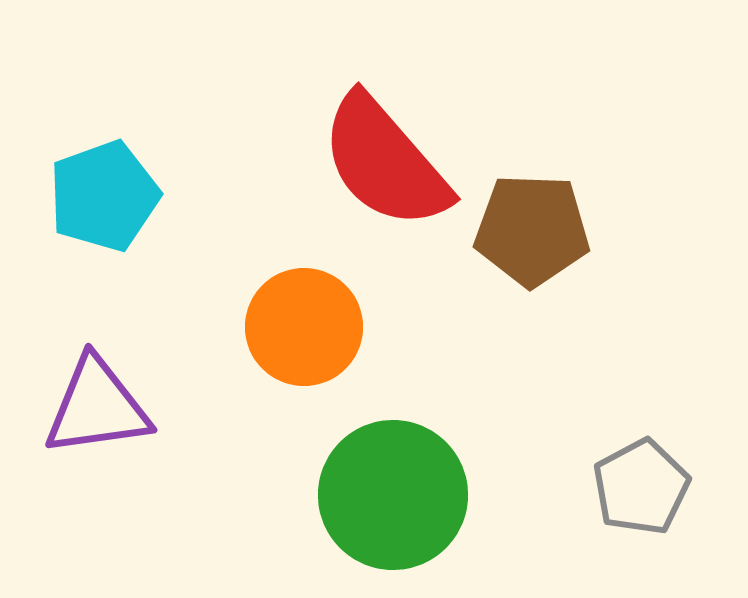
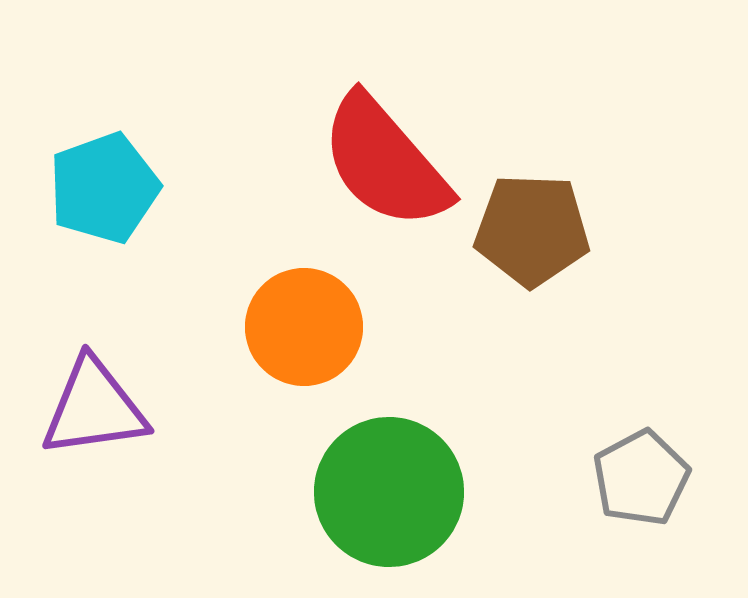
cyan pentagon: moved 8 px up
purple triangle: moved 3 px left, 1 px down
gray pentagon: moved 9 px up
green circle: moved 4 px left, 3 px up
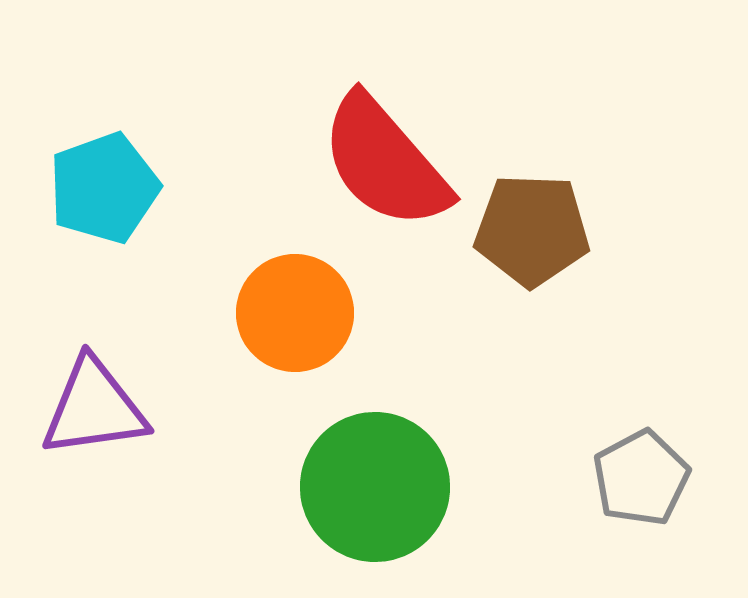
orange circle: moved 9 px left, 14 px up
green circle: moved 14 px left, 5 px up
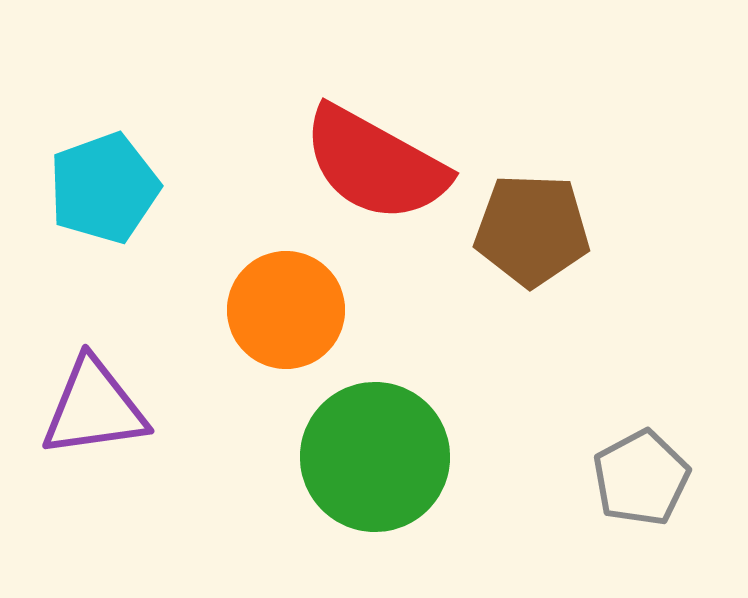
red semicircle: moved 10 px left, 2 px down; rotated 20 degrees counterclockwise
orange circle: moved 9 px left, 3 px up
green circle: moved 30 px up
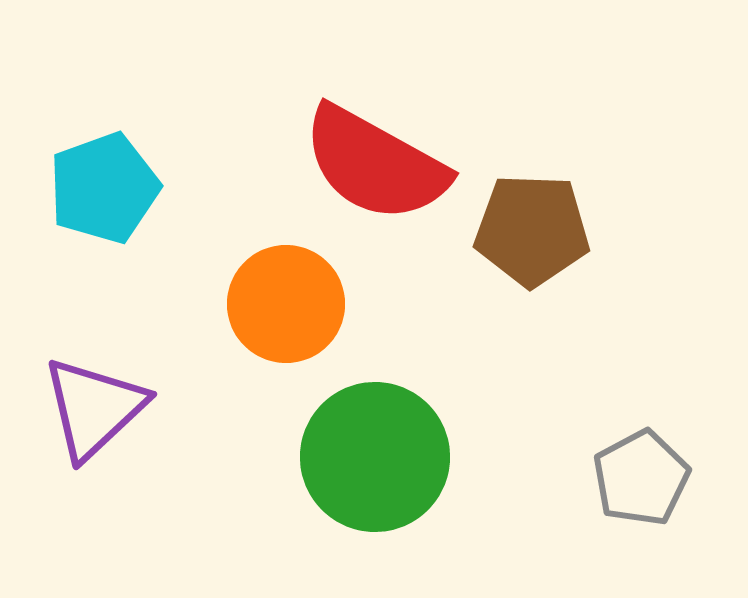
orange circle: moved 6 px up
purple triangle: rotated 35 degrees counterclockwise
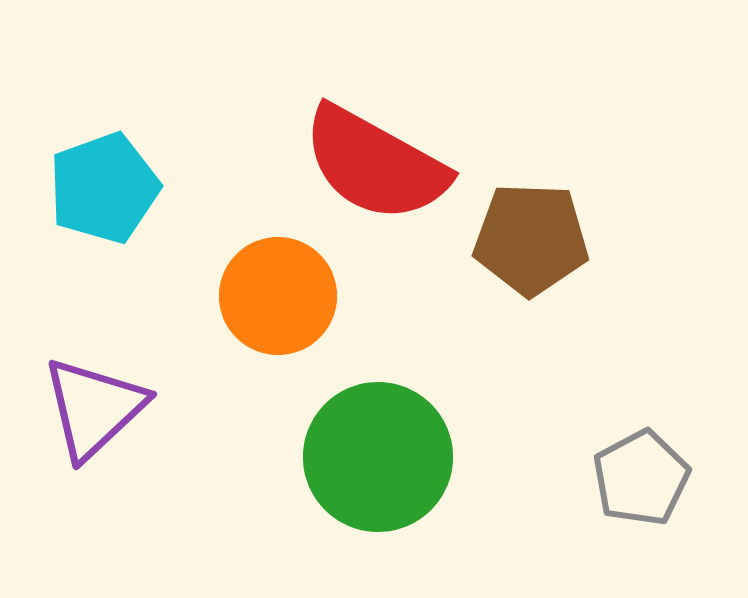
brown pentagon: moved 1 px left, 9 px down
orange circle: moved 8 px left, 8 px up
green circle: moved 3 px right
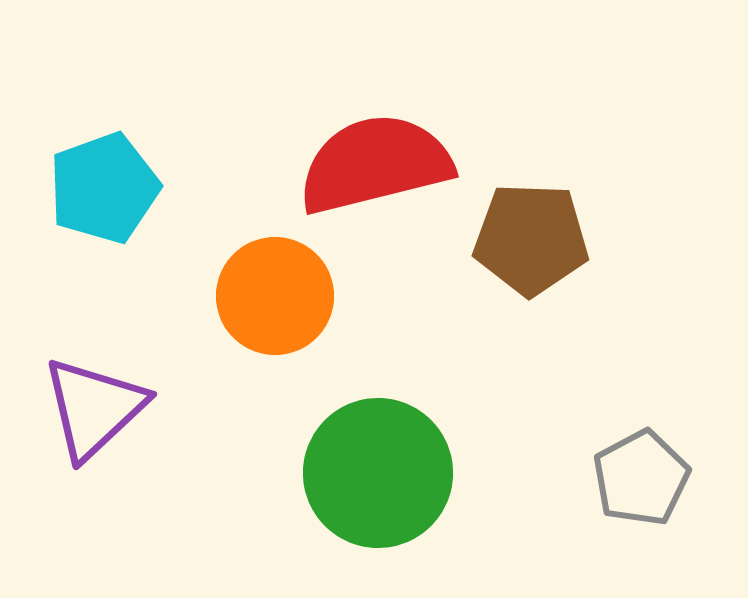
red semicircle: rotated 137 degrees clockwise
orange circle: moved 3 px left
green circle: moved 16 px down
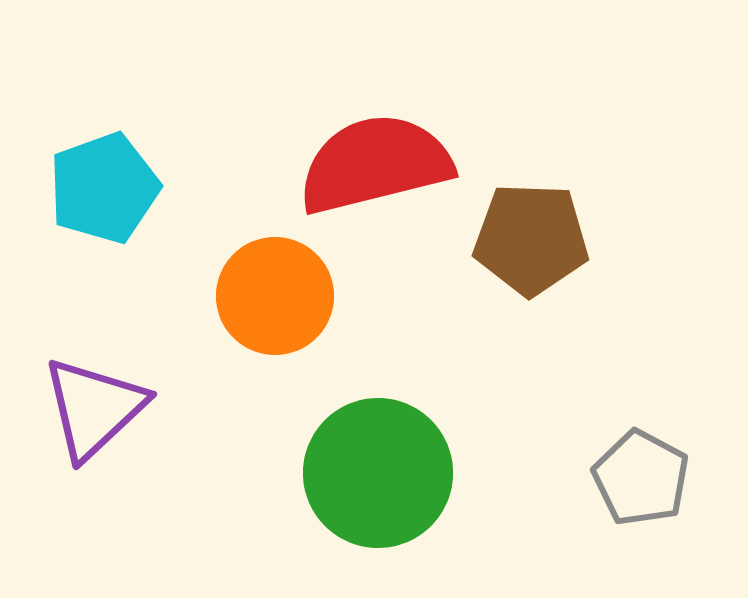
gray pentagon: rotated 16 degrees counterclockwise
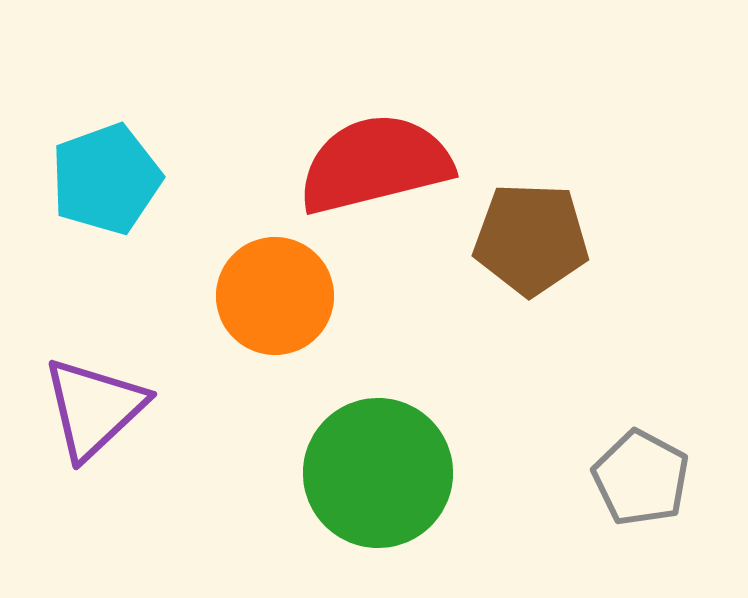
cyan pentagon: moved 2 px right, 9 px up
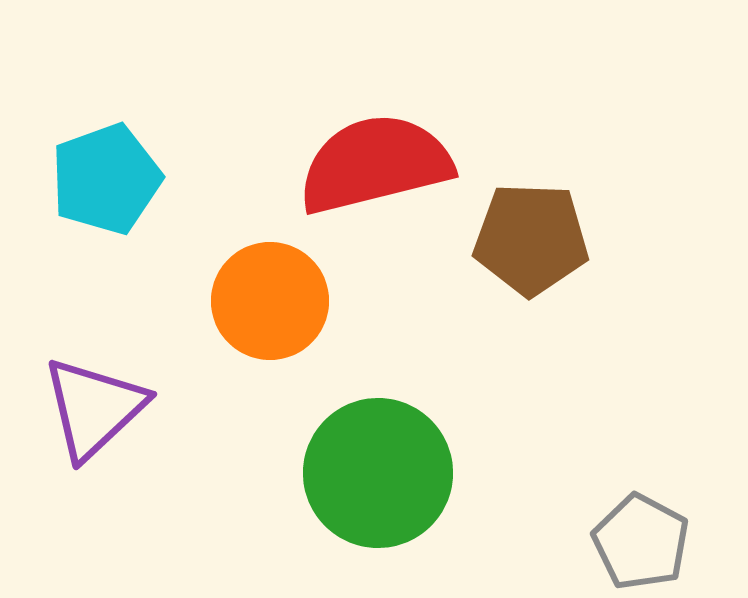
orange circle: moved 5 px left, 5 px down
gray pentagon: moved 64 px down
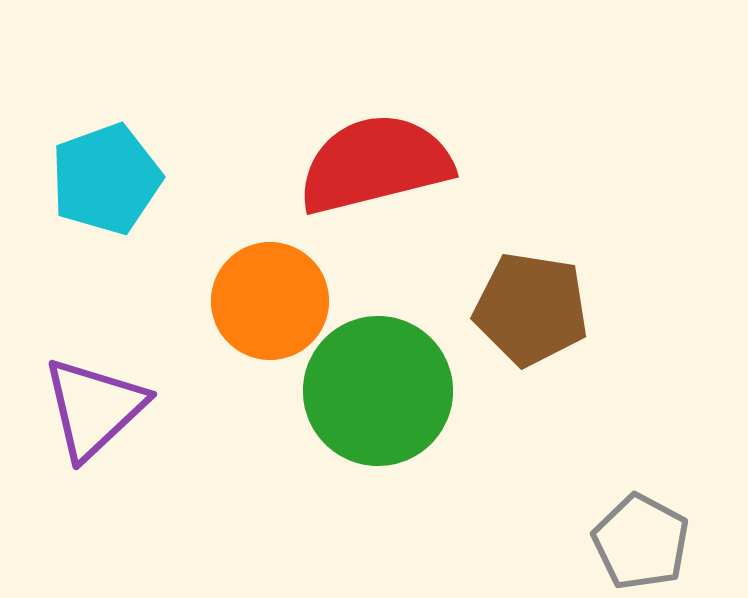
brown pentagon: moved 70 px down; rotated 7 degrees clockwise
green circle: moved 82 px up
